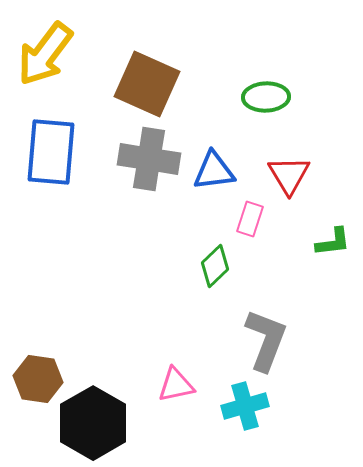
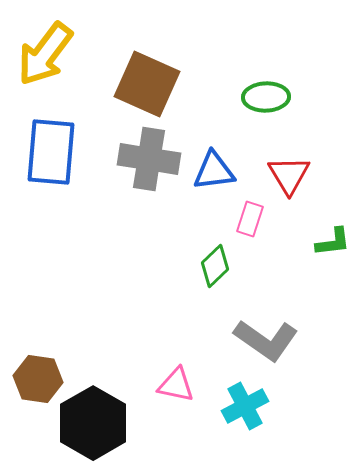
gray L-shape: rotated 104 degrees clockwise
pink triangle: rotated 24 degrees clockwise
cyan cross: rotated 12 degrees counterclockwise
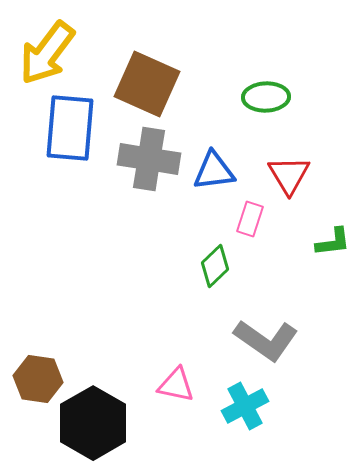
yellow arrow: moved 2 px right, 1 px up
blue rectangle: moved 19 px right, 24 px up
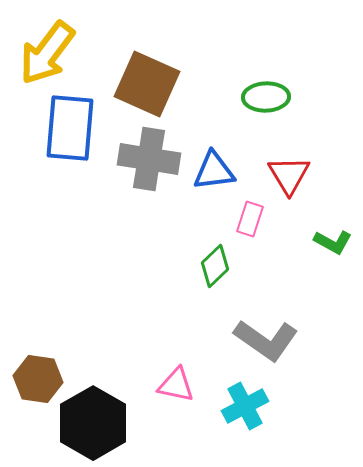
green L-shape: rotated 36 degrees clockwise
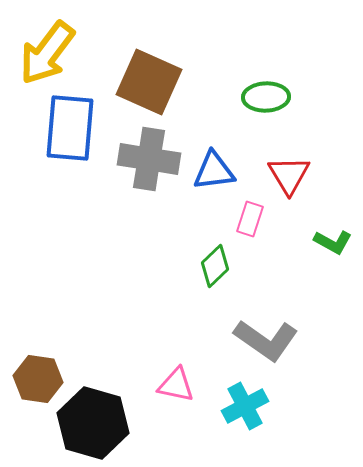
brown square: moved 2 px right, 2 px up
black hexagon: rotated 14 degrees counterclockwise
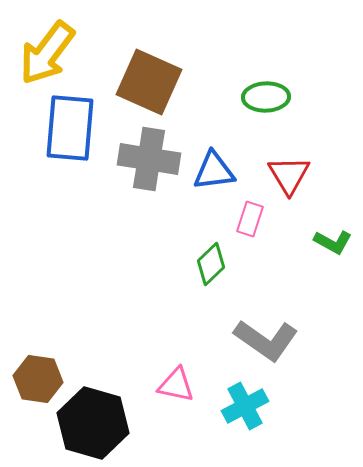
green diamond: moved 4 px left, 2 px up
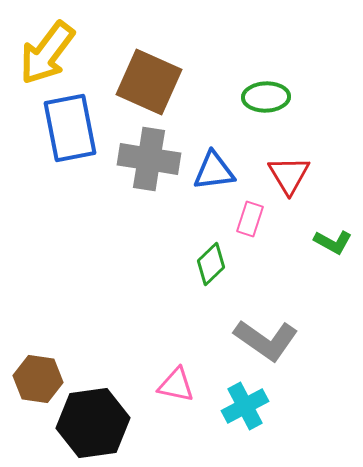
blue rectangle: rotated 16 degrees counterclockwise
black hexagon: rotated 24 degrees counterclockwise
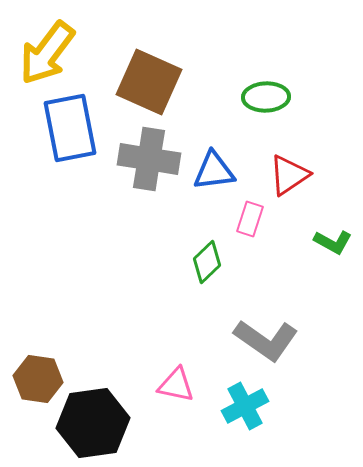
red triangle: rotated 27 degrees clockwise
green diamond: moved 4 px left, 2 px up
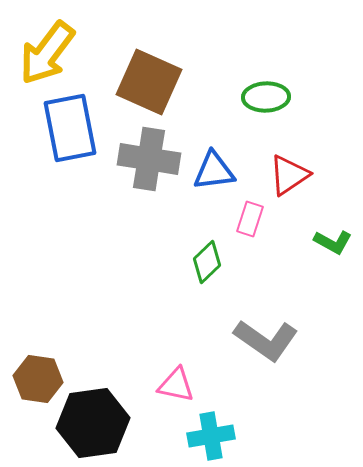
cyan cross: moved 34 px left, 30 px down; rotated 18 degrees clockwise
